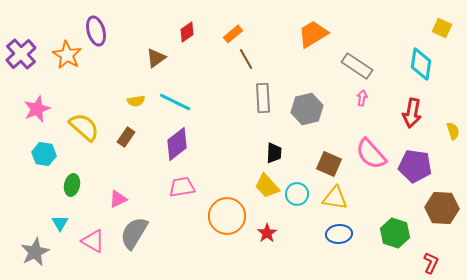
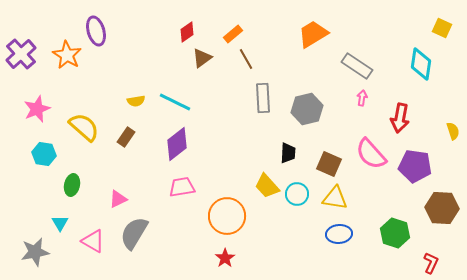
brown triangle at (156, 58): moved 46 px right
red arrow at (412, 113): moved 12 px left, 5 px down
black trapezoid at (274, 153): moved 14 px right
red star at (267, 233): moved 42 px left, 25 px down
gray star at (35, 252): rotated 16 degrees clockwise
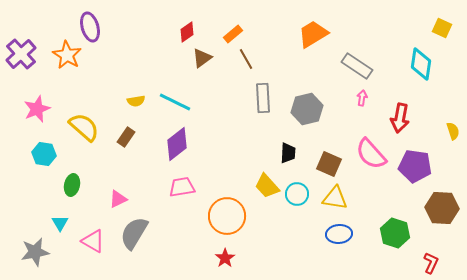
purple ellipse at (96, 31): moved 6 px left, 4 px up
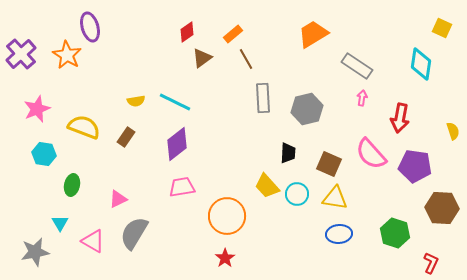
yellow semicircle at (84, 127): rotated 20 degrees counterclockwise
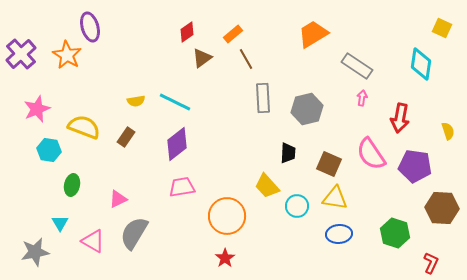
yellow semicircle at (453, 131): moved 5 px left
cyan hexagon at (44, 154): moved 5 px right, 4 px up
pink semicircle at (371, 154): rotated 8 degrees clockwise
cyan circle at (297, 194): moved 12 px down
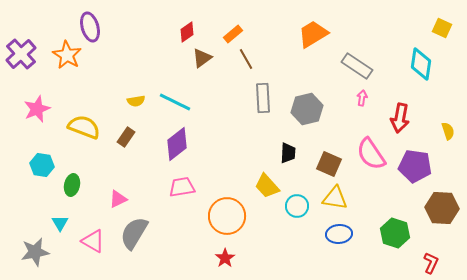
cyan hexagon at (49, 150): moved 7 px left, 15 px down
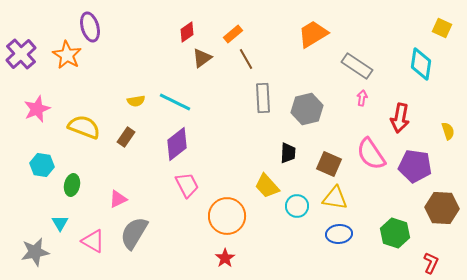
pink trapezoid at (182, 187): moved 5 px right, 2 px up; rotated 72 degrees clockwise
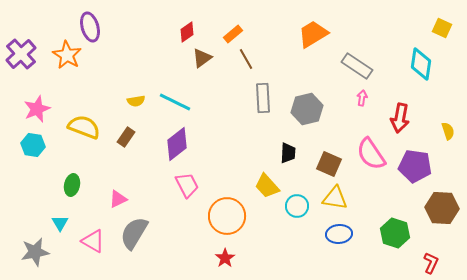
cyan hexagon at (42, 165): moved 9 px left, 20 px up
